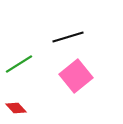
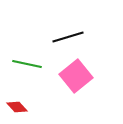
green line: moved 8 px right; rotated 44 degrees clockwise
red diamond: moved 1 px right, 1 px up
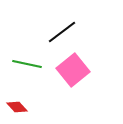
black line: moved 6 px left, 5 px up; rotated 20 degrees counterclockwise
pink square: moved 3 px left, 6 px up
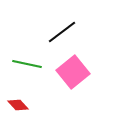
pink square: moved 2 px down
red diamond: moved 1 px right, 2 px up
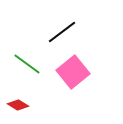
green line: rotated 24 degrees clockwise
red diamond: rotated 15 degrees counterclockwise
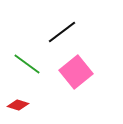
pink square: moved 3 px right
red diamond: rotated 15 degrees counterclockwise
